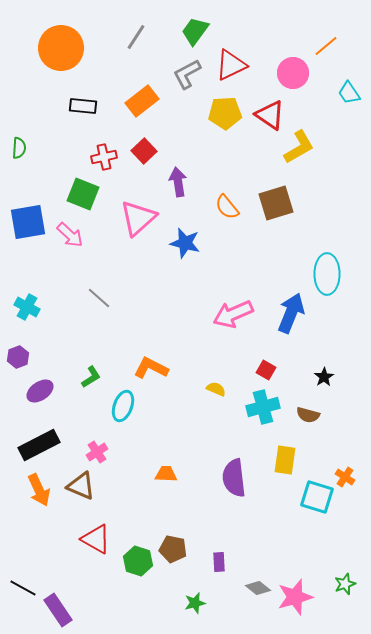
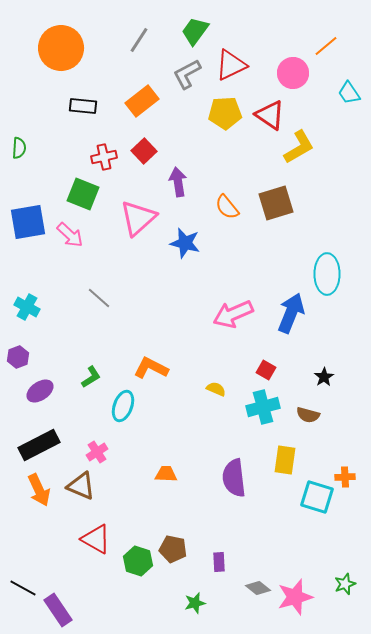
gray line at (136, 37): moved 3 px right, 3 px down
orange cross at (345, 477): rotated 36 degrees counterclockwise
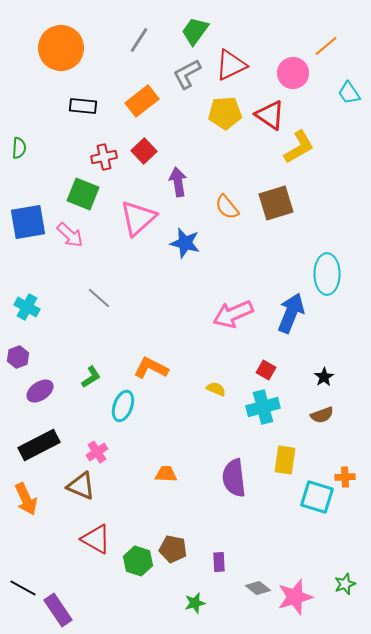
brown semicircle at (308, 415): moved 14 px right; rotated 35 degrees counterclockwise
orange arrow at (39, 490): moved 13 px left, 9 px down
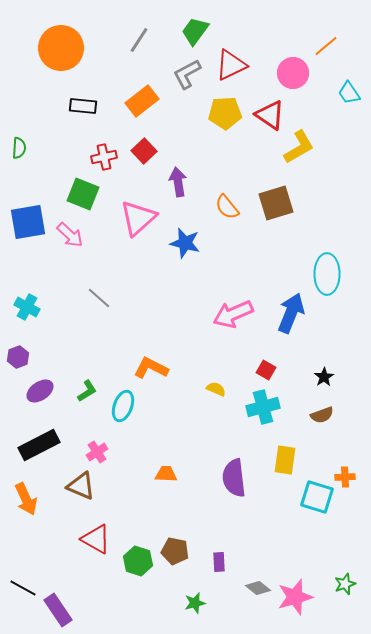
green L-shape at (91, 377): moved 4 px left, 14 px down
brown pentagon at (173, 549): moved 2 px right, 2 px down
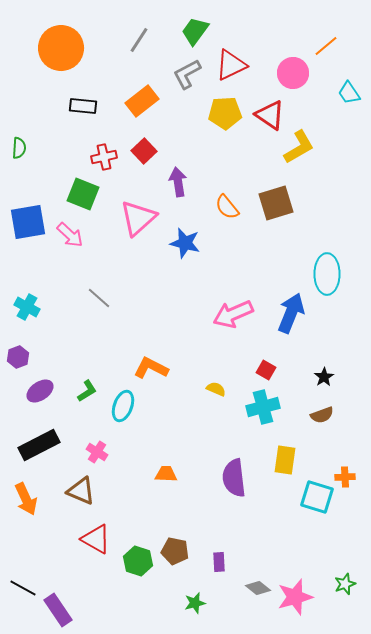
pink cross at (97, 452): rotated 25 degrees counterclockwise
brown triangle at (81, 486): moved 5 px down
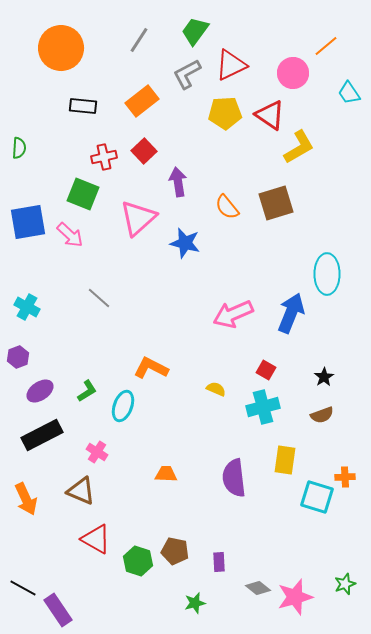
black rectangle at (39, 445): moved 3 px right, 10 px up
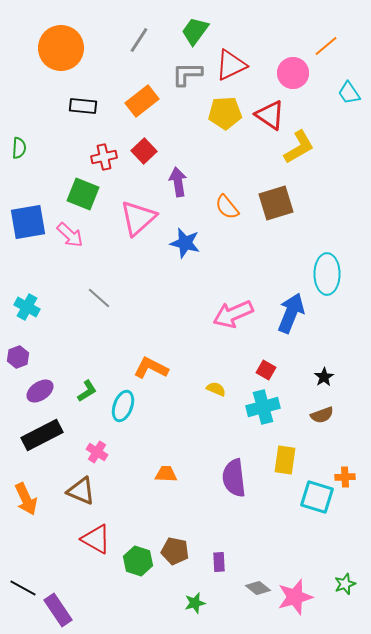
gray L-shape at (187, 74): rotated 28 degrees clockwise
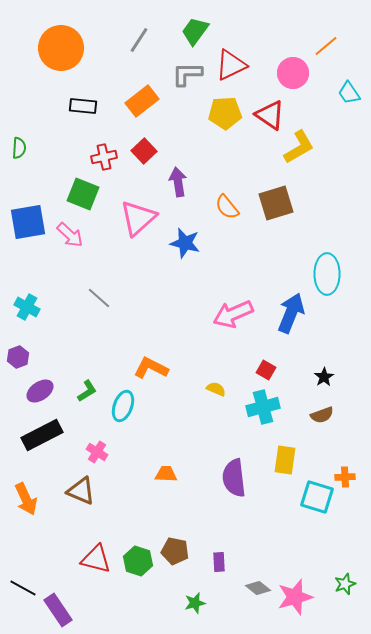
red triangle at (96, 539): moved 20 px down; rotated 16 degrees counterclockwise
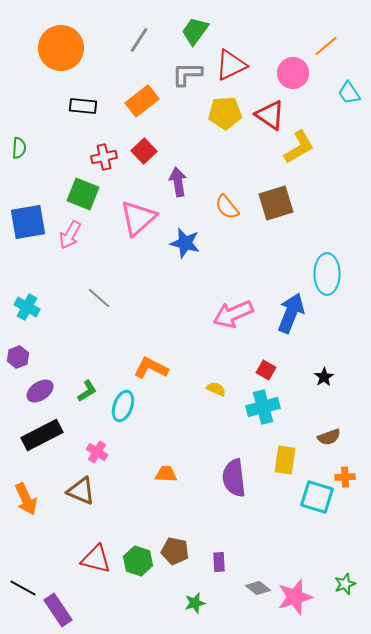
pink arrow at (70, 235): rotated 76 degrees clockwise
brown semicircle at (322, 415): moved 7 px right, 22 px down
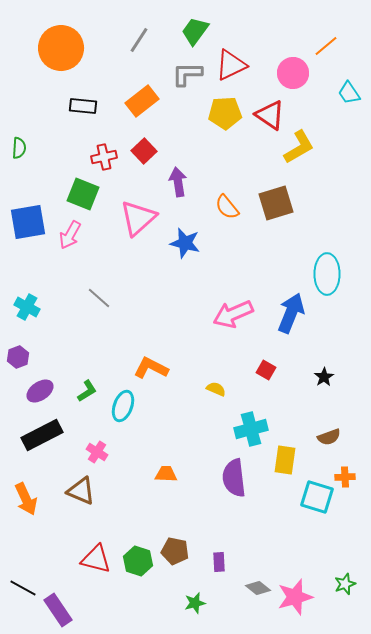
cyan cross at (263, 407): moved 12 px left, 22 px down
